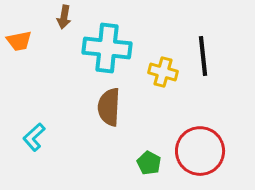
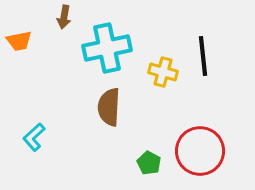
cyan cross: rotated 18 degrees counterclockwise
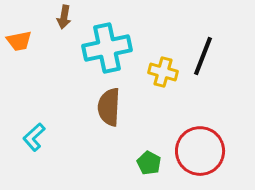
black line: rotated 27 degrees clockwise
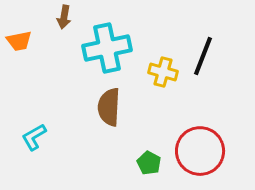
cyan L-shape: rotated 12 degrees clockwise
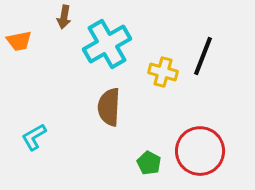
cyan cross: moved 4 px up; rotated 18 degrees counterclockwise
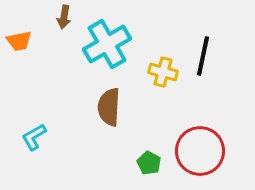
black line: rotated 9 degrees counterclockwise
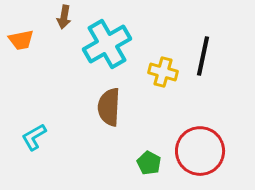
orange trapezoid: moved 2 px right, 1 px up
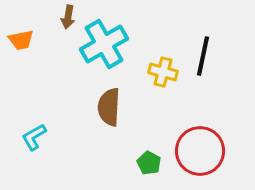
brown arrow: moved 4 px right
cyan cross: moved 3 px left
